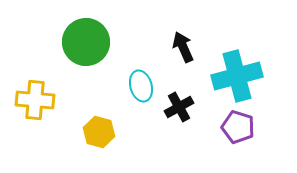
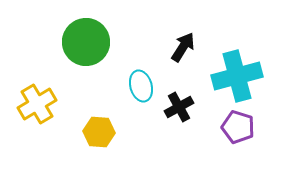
black arrow: rotated 56 degrees clockwise
yellow cross: moved 2 px right, 4 px down; rotated 36 degrees counterclockwise
yellow hexagon: rotated 12 degrees counterclockwise
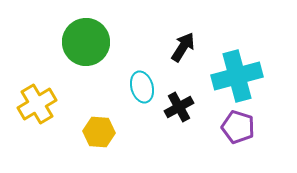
cyan ellipse: moved 1 px right, 1 px down
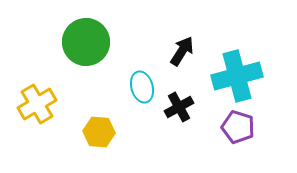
black arrow: moved 1 px left, 4 px down
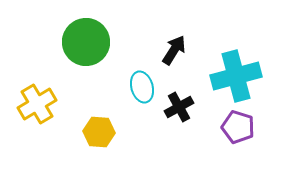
black arrow: moved 8 px left, 1 px up
cyan cross: moved 1 px left
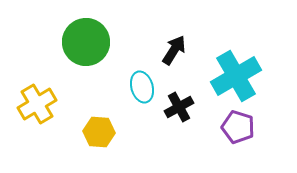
cyan cross: rotated 15 degrees counterclockwise
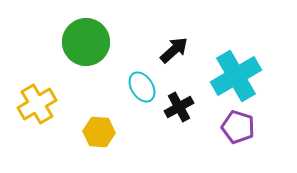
black arrow: rotated 16 degrees clockwise
cyan ellipse: rotated 16 degrees counterclockwise
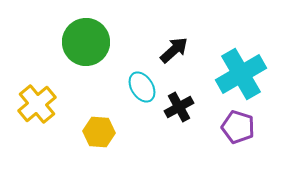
cyan cross: moved 5 px right, 2 px up
yellow cross: rotated 9 degrees counterclockwise
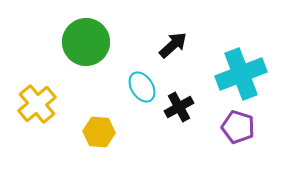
black arrow: moved 1 px left, 5 px up
cyan cross: rotated 9 degrees clockwise
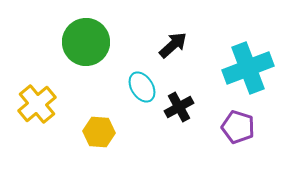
cyan cross: moved 7 px right, 6 px up
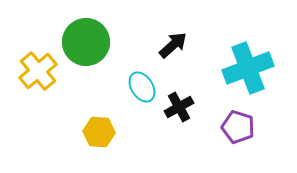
yellow cross: moved 1 px right, 33 px up
